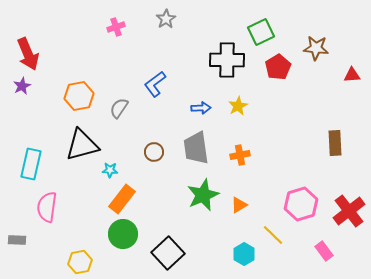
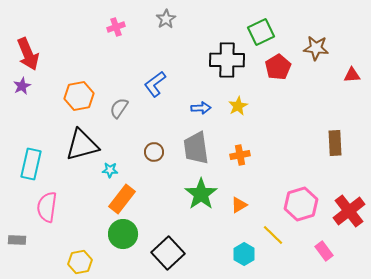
green star: moved 2 px left, 1 px up; rotated 12 degrees counterclockwise
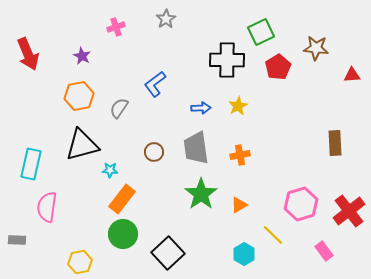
purple star: moved 60 px right, 30 px up; rotated 18 degrees counterclockwise
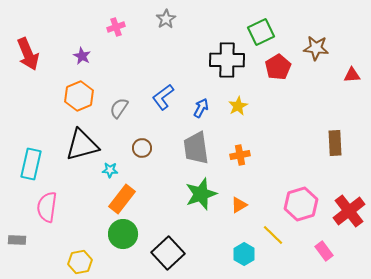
blue L-shape: moved 8 px right, 13 px down
orange hexagon: rotated 12 degrees counterclockwise
blue arrow: rotated 60 degrees counterclockwise
brown circle: moved 12 px left, 4 px up
green star: rotated 16 degrees clockwise
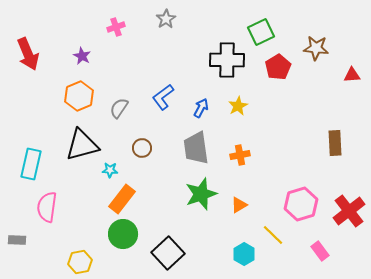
pink rectangle: moved 4 px left
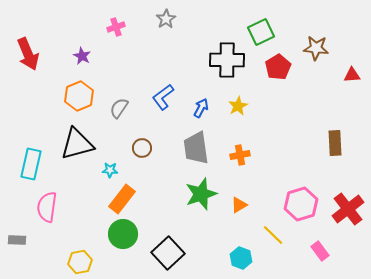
black triangle: moved 5 px left, 1 px up
red cross: moved 1 px left, 2 px up
cyan hexagon: moved 3 px left, 4 px down; rotated 10 degrees counterclockwise
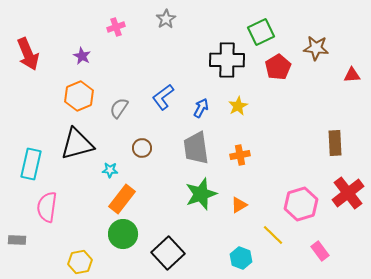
red cross: moved 16 px up
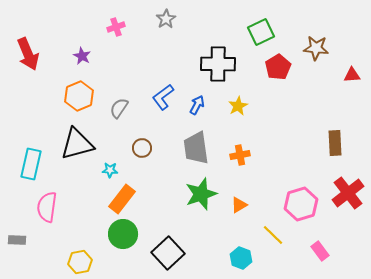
black cross: moved 9 px left, 4 px down
blue arrow: moved 4 px left, 3 px up
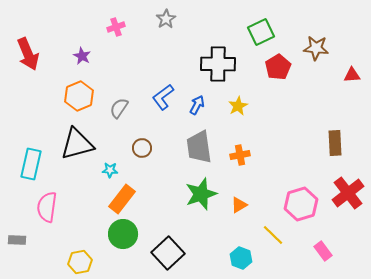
gray trapezoid: moved 3 px right, 1 px up
pink rectangle: moved 3 px right
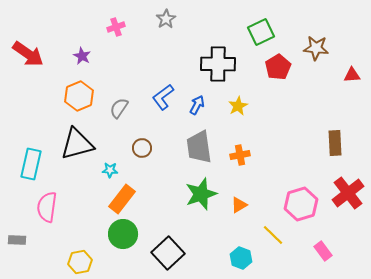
red arrow: rotated 32 degrees counterclockwise
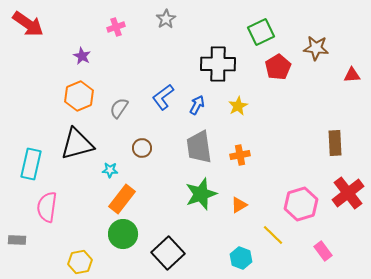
red arrow: moved 30 px up
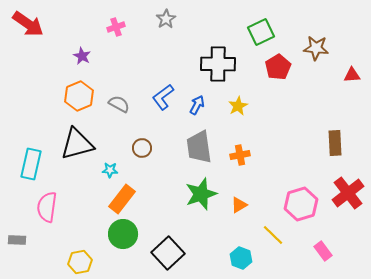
gray semicircle: moved 4 px up; rotated 85 degrees clockwise
